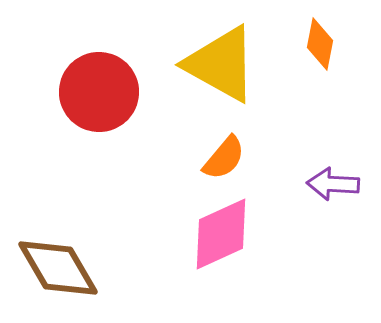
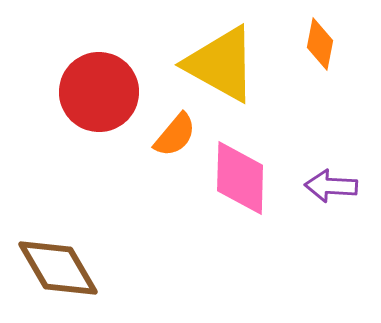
orange semicircle: moved 49 px left, 23 px up
purple arrow: moved 2 px left, 2 px down
pink diamond: moved 19 px right, 56 px up; rotated 64 degrees counterclockwise
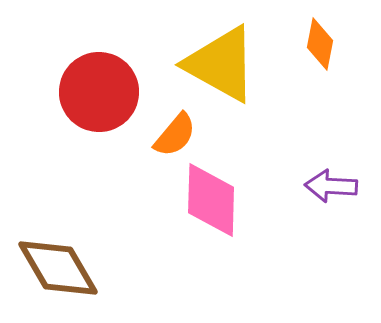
pink diamond: moved 29 px left, 22 px down
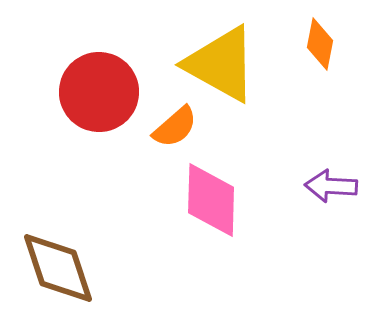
orange semicircle: moved 8 px up; rotated 9 degrees clockwise
brown diamond: rotated 12 degrees clockwise
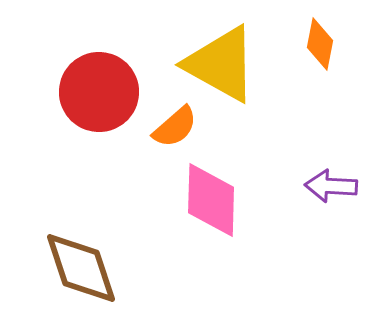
brown diamond: moved 23 px right
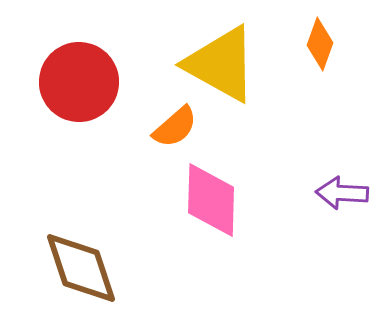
orange diamond: rotated 9 degrees clockwise
red circle: moved 20 px left, 10 px up
purple arrow: moved 11 px right, 7 px down
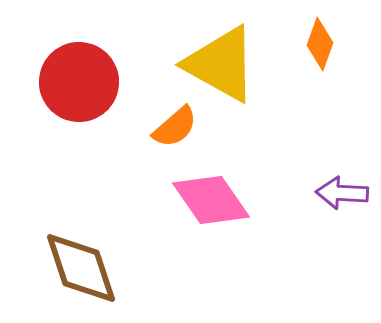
pink diamond: rotated 36 degrees counterclockwise
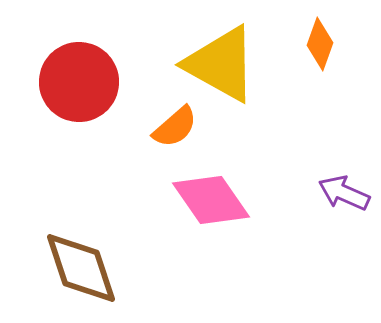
purple arrow: moved 2 px right; rotated 21 degrees clockwise
